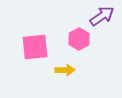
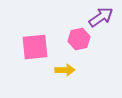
purple arrow: moved 1 px left, 1 px down
pink hexagon: rotated 15 degrees clockwise
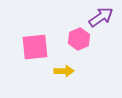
pink hexagon: rotated 10 degrees counterclockwise
yellow arrow: moved 1 px left, 1 px down
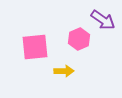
purple arrow: moved 2 px right, 3 px down; rotated 70 degrees clockwise
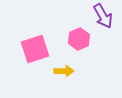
purple arrow: moved 4 px up; rotated 25 degrees clockwise
pink square: moved 2 px down; rotated 12 degrees counterclockwise
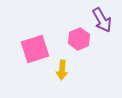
purple arrow: moved 1 px left, 4 px down
yellow arrow: moved 2 px left, 1 px up; rotated 96 degrees clockwise
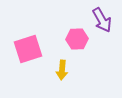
pink hexagon: moved 2 px left; rotated 20 degrees clockwise
pink square: moved 7 px left
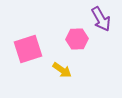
purple arrow: moved 1 px left, 1 px up
yellow arrow: rotated 60 degrees counterclockwise
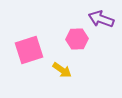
purple arrow: rotated 140 degrees clockwise
pink square: moved 1 px right, 1 px down
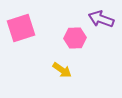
pink hexagon: moved 2 px left, 1 px up
pink square: moved 8 px left, 22 px up
